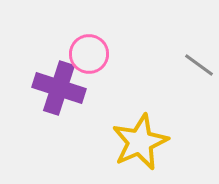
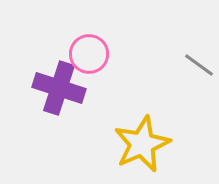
yellow star: moved 2 px right, 2 px down
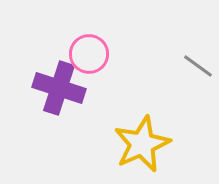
gray line: moved 1 px left, 1 px down
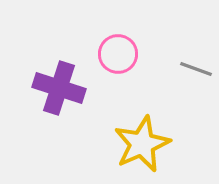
pink circle: moved 29 px right
gray line: moved 2 px left, 3 px down; rotated 16 degrees counterclockwise
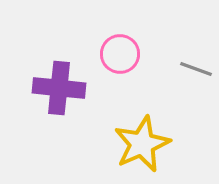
pink circle: moved 2 px right
purple cross: rotated 12 degrees counterclockwise
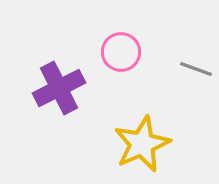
pink circle: moved 1 px right, 2 px up
purple cross: rotated 33 degrees counterclockwise
